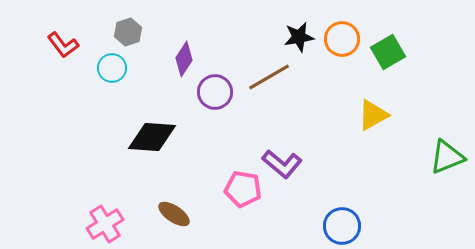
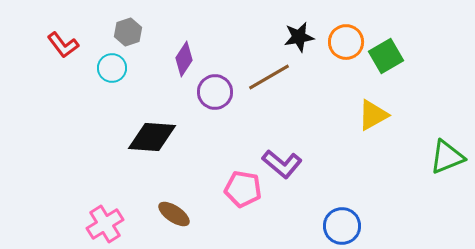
orange circle: moved 4 px right, 3 px down
green square: moved 2 px left, 4 px down
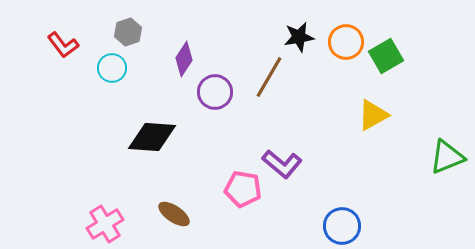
brown line: rotated 30 degrees counterclockwise
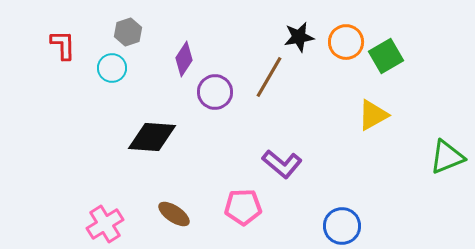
red L-shape: rotated 144 degrees counterclockwise
pink pentagon: moved 18 px down; rotated 12 degrees counterclockwise
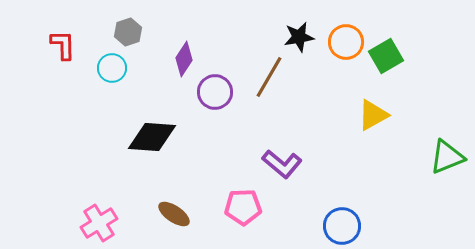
pink cross: moved 6 px left, 1 px up
